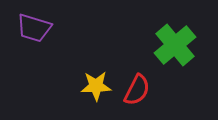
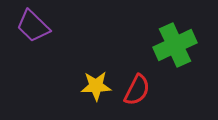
purple trapezoid: moved 1 px left, 2 px up; rotated 27 degrees clockwise
green cross: rotated 15 degrees clockwise
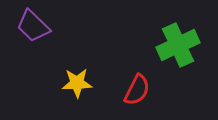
green cross: moved 3 px right
yellow star: moved 19 px left, 3 px up
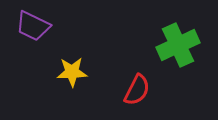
purple trapezoid: rotated 18 degrees counterclockwise
yellow star: moved 5 px left, 11 px up
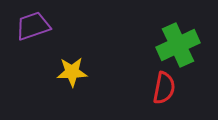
purple trapezoid: rotated 135 degrees clockwise
red semicircle: moved 27 px right, 2 px up; rotated 16 degrees counterclockwise
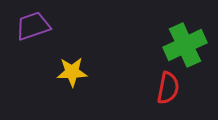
green cross: moved 7 px right
red semicircle: moved 4 px right
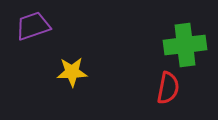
green cross: rotated 18 degrees clockwise
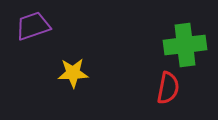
yellow star: moved 1 px right, 1 px down
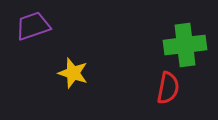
yellow star: rotated 20 degrees clockwise
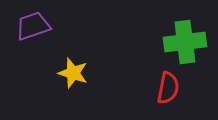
green cross: moved 3 px up
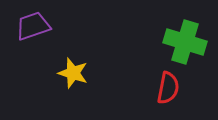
green cross: rotated 24 degrees clockwise
